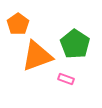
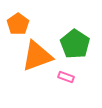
pink rectangle: moved 2 px up
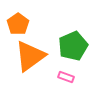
green pentagon: moved 2 px left, 2 px down; rotated 16 degrees clockwise
orange triangle: moved 7 px left; rotated 16 degrees counterclockwise
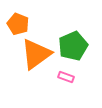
orange pentagon: rotated 15 degrees counterclockwise
orange triangle: moved 6 px right, 2 px up
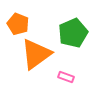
green pentagon: moved 13 px up
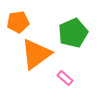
orange pentagon: moved 2 px up; rotated 30 degrees counterclockwise
pink rectangle: moved 1 px left, 1 px down; rotated 21 degrees clockwise
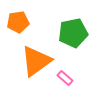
green pentagon: rotated 12 degrees clockwise
orange triangle: moved 7 px down
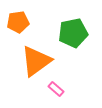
pink rectangle: moved 9 px left, 11 px down
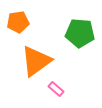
green pentagon: moved 7 px right; rotated 16 degrees clockwise
